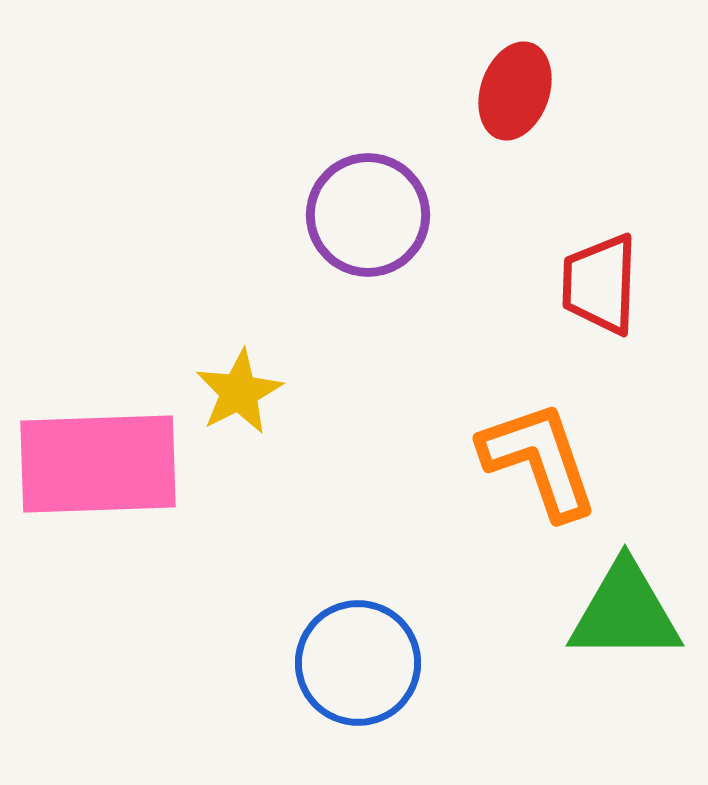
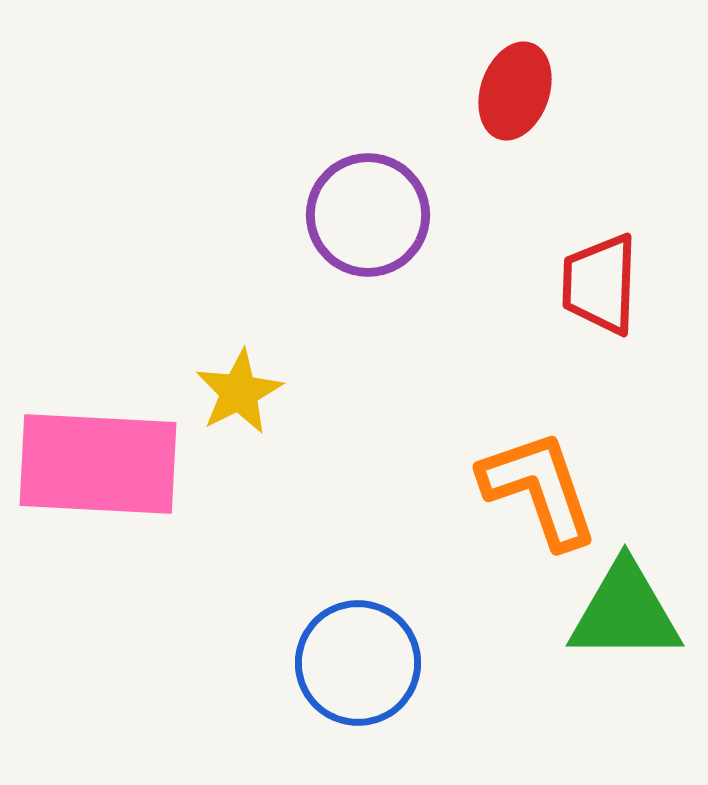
orange L-shape: moved 29 px down
pink rectangle: rotated 5 degrees clockwise
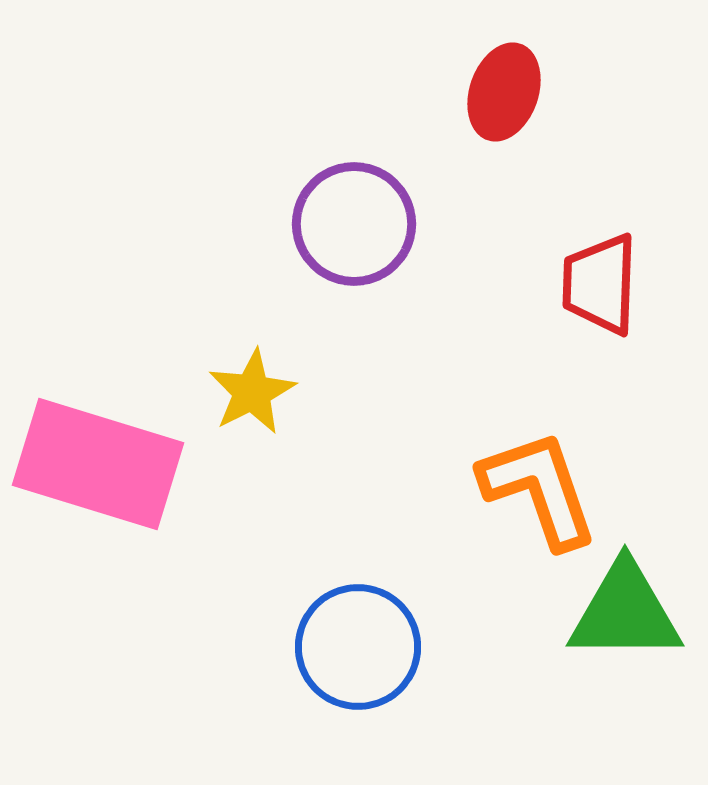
red ellipse: moved 11 px left, 1 px down
purple circle: moved 14 px left, 9 px down
yellow star: moved 13 px right
pink rectangle: rotated 14 degrees clockwise
blue circle: moved 16 px up
